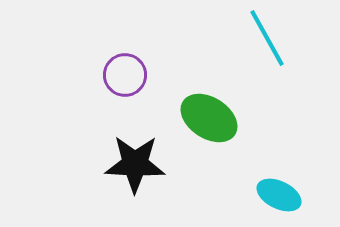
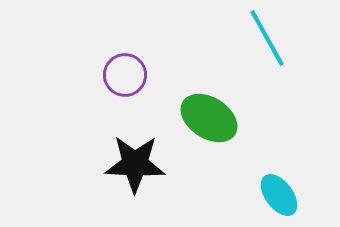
cyan ellipse: rotated 27 degrees clockwise
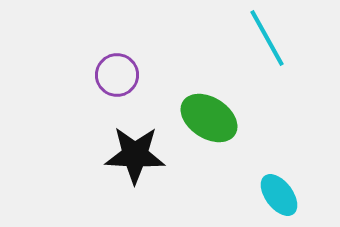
purple circle: moved 8 px left
black star: moved 9 px up
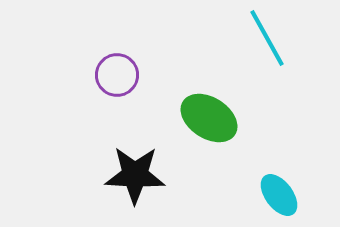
black star: moved 20 px down
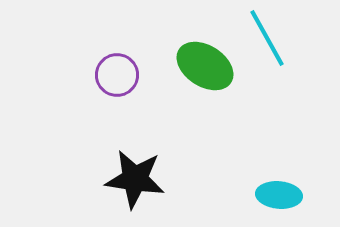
green ellipse: moved 4 px left, 52 px up
black star: moved 4 px down; rotated 6 degrees clockwise
cyan ellipse: rotated 48 degrees counterclockwise
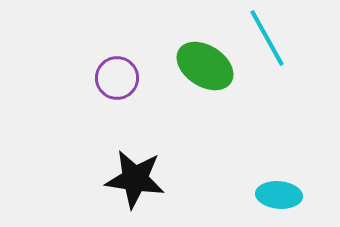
purple circle: moved 3 px down
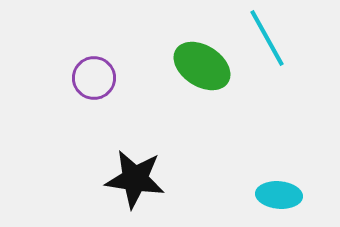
green ellipse: moved 3 px left
purple circle: moved 23 px left
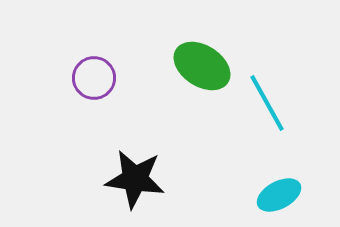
cyan line: moved 65 px down
cyan ellipse: rotated 33 degrees counterclockwise
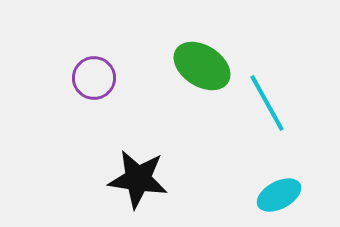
black star: moved 3 px right
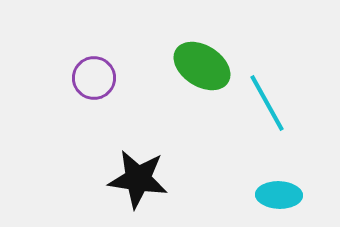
cyan ellipse: rotated 30 degrees clockwise
